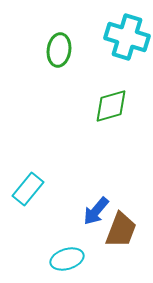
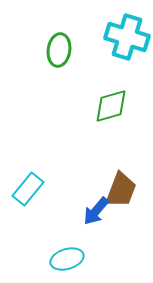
brown trapezoid: moved 40 px up
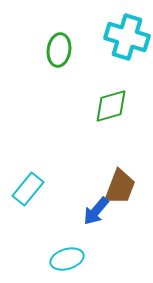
brown trapezoid: moved 1 px left, 3 px up
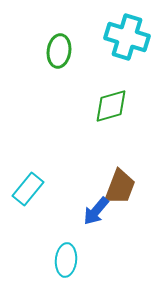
green ellipse: moved 1 px down
cyan ellipse: moved 1 px left, 1 px down; rotated 68 degrees counterclockwise
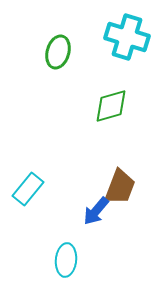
green ellipse: moved 1 px left, 1 px down; rotated 8 degrees clockwise
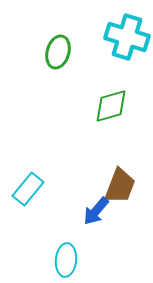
brown trapezoid: moved 1 px up
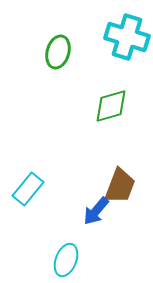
cyan ellipse: rotated 16 degrees clockwise
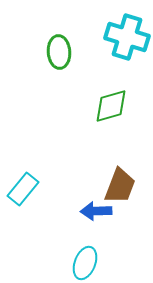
green ellipse: moved 1 px right; rotated 20 degrees counterclockwise
cyan rectangle: moved 5 px left
blue arrow: rotated 48 degrees clockwise
cyan ellipse: moved 19 px right, 3 px down
